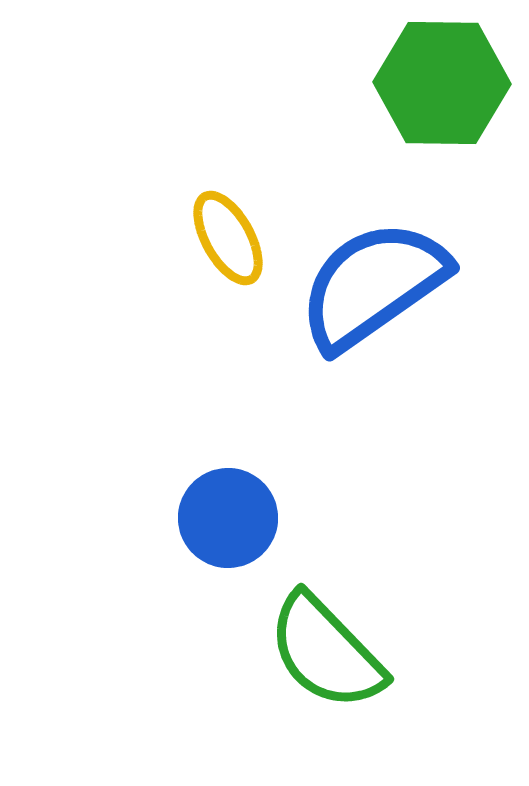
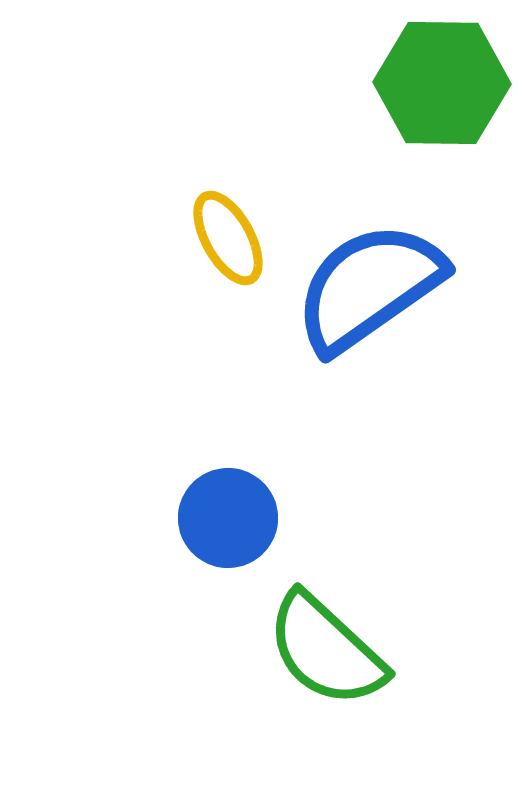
blue semicircle: moved 4 px left, 2 px down
green semicircle: moved 2 px up; rotated 3 degrees counterclockwise
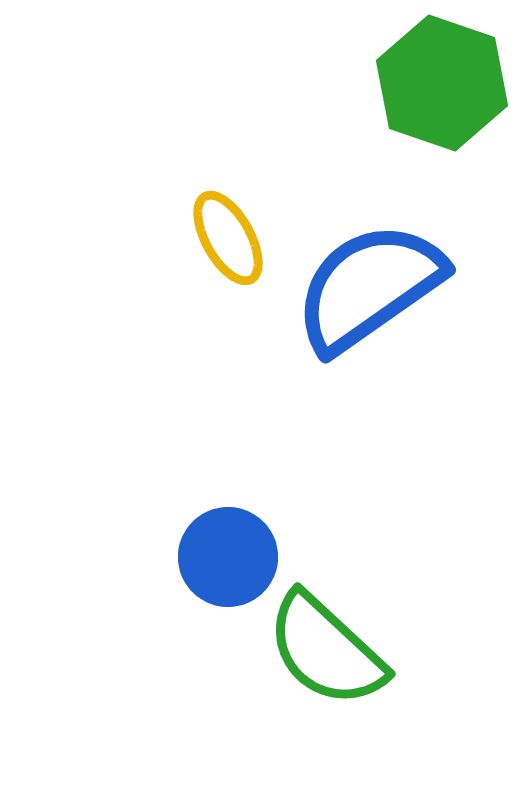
green hexagon: rotated 18 degrees clockwise
blue circle: moved 39 px down
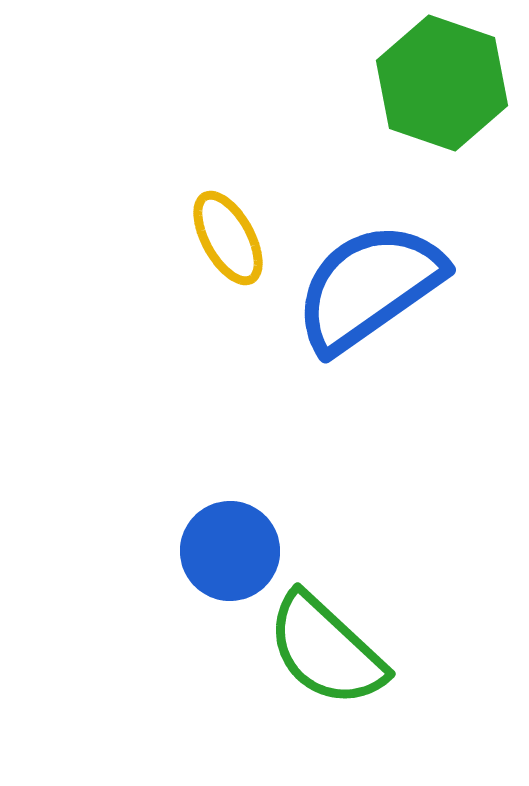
blue circle: moved 2 px right, 6 px up
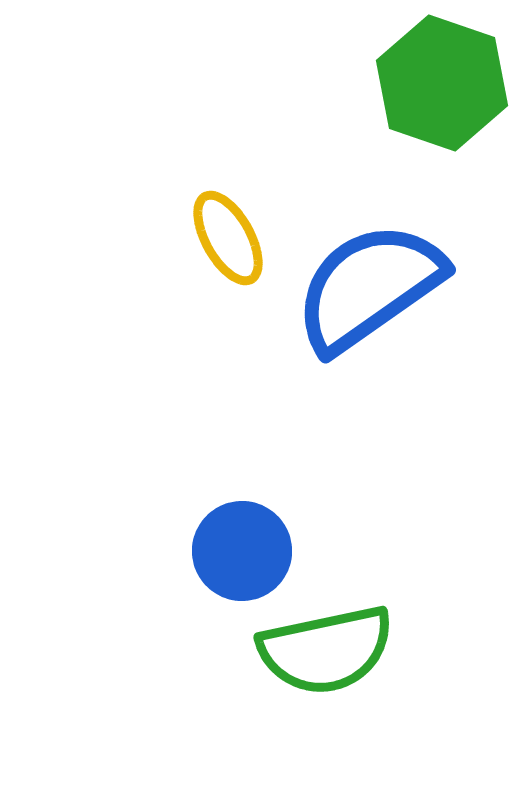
blue circle: moved 12 px right
green semicircle: rotated 55 degrees counterclockwise
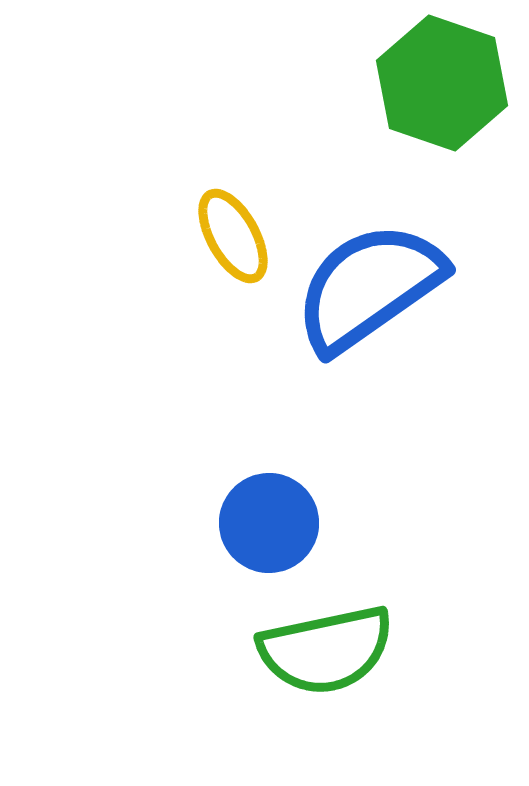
yellow ellipse: moved 5 px right, 2 px up
blue circle: moved 27 px right, 28 px up
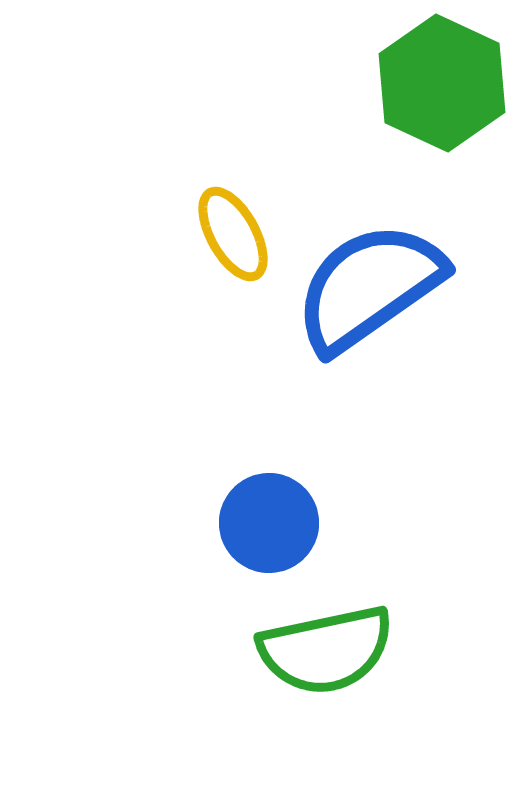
green hexagon: rotated 6 degrees clockwise
yellow ellipse: moved 2 px up
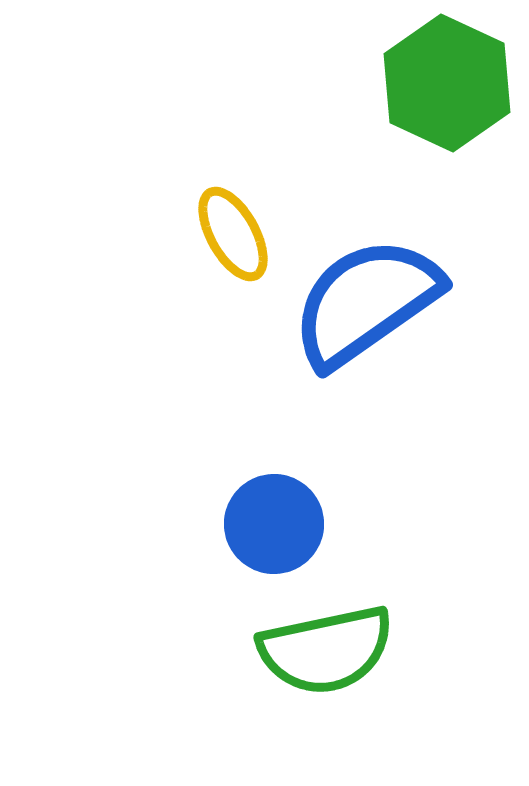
green hexagon: moved 5 px right
blue semicircle: moved 3 px left, 15 px down
blue circle: moved 5 px right, 1 px down
